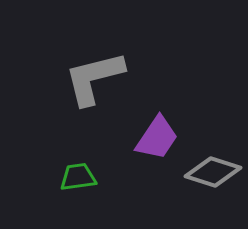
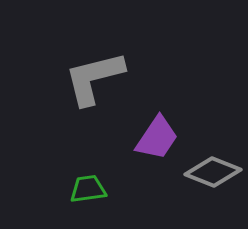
gray diamond: rotated 4 degrees clockwise
green trapezoid: moved 10 px right, 12 px down
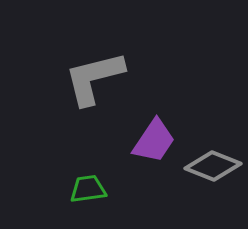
purple trapezoid: moved 3 px left, 3 px down
gray diamond: moved 6 px up
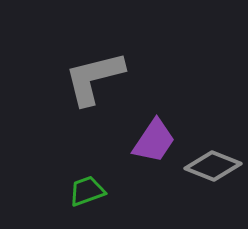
green trapezoid: moved 1 px left, 2 px down; rotated 12 degrees counterclockwise
